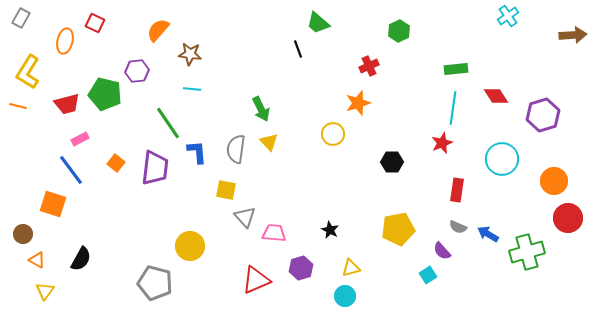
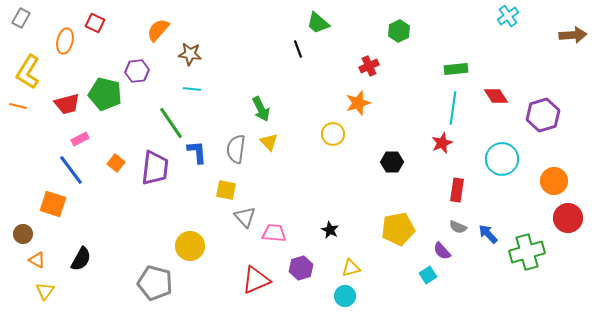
green line at (168, 123): moved 3 px right
blue arrow at (488, 234): rotated 15 degrees clockwise
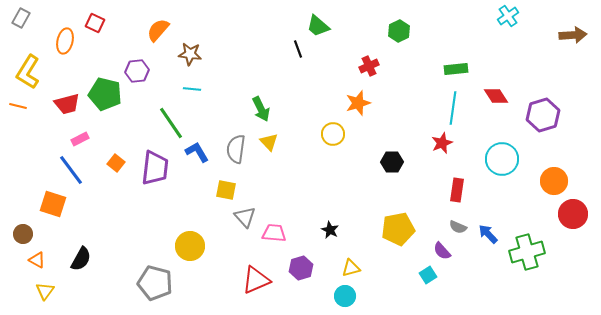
green trapezoid at (318, 23): moved 3 px down
blue L-shape at (197, 152): rotated 25 degrees counterclockwise
red circle at (568, 218): moved 5 px right, 4 px up
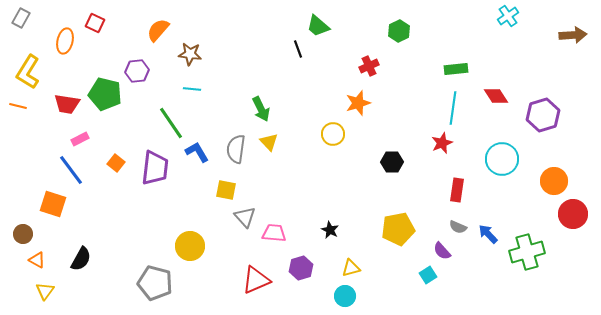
red trapezoid at (67, 104): rotated 24 degrees clockwise
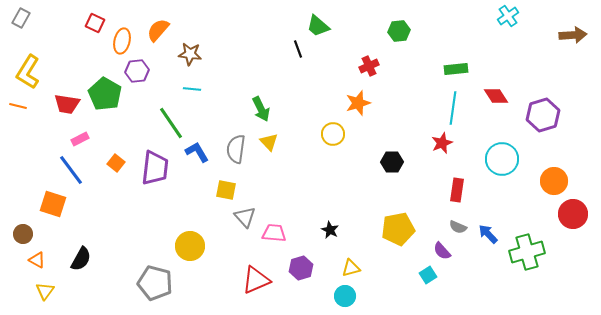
green hexagon at (399, 31): rotated 20 degrees clockwise
orange ellipse at (65, 41): moved 57 px right
green pentagon at (105, 94): rotated 16 degrees clockwise
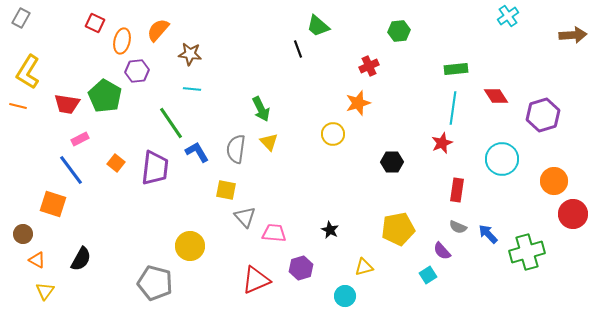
green pentagon at (105, 94): moved 2 px down
yellow triangle at (351, 268): moved 13 px right, 1 px up
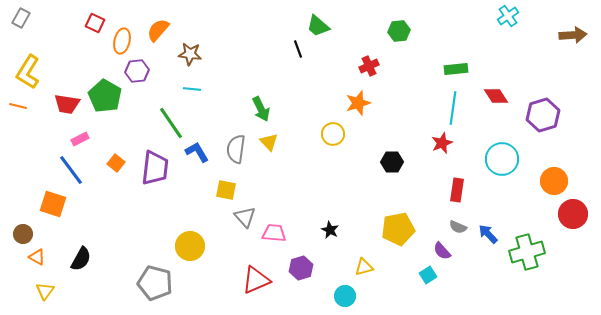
orange triangle at (37, 260): moved 3 px up
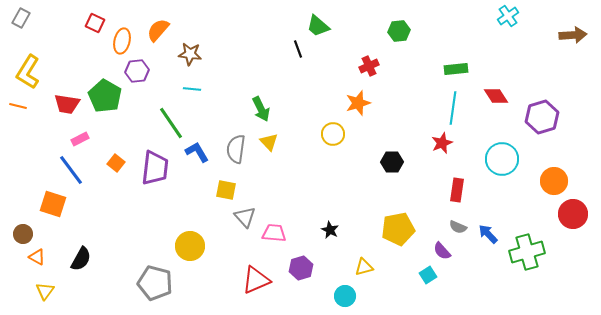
purple hexagon at (543, 115): moved 1 px left, 2 px down
